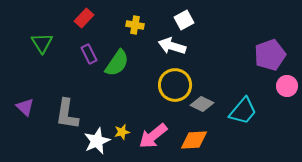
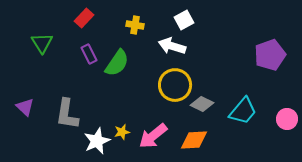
pink circle: moved 33 px down
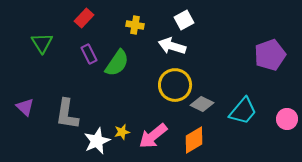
orange diamond: rotated 28 degrees counterclockwise
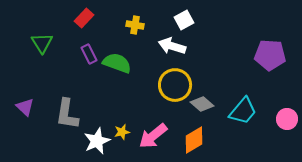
purple pentagon: rotated 24 degrees clockwise
green semicircle: rotated 104 degrees counterclockwise
gray diamond: rotated 15 degrees clockwise
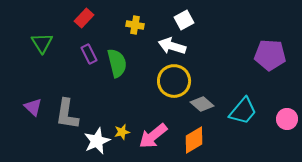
green semicircle: rotated 56 degrees clockwise
yellow circle: moved 1 px left, 4 px up
purple triangle: moved 8 px right
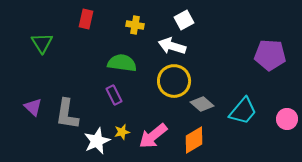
red rectangle: moved 2 px right, 1 px down; rotated 30 degrees counterclockwise
purple rectangle: moved 25 px right, 41 px down
green semicircle: moved 5 px right; rotated 68 degrees counterclockwise
